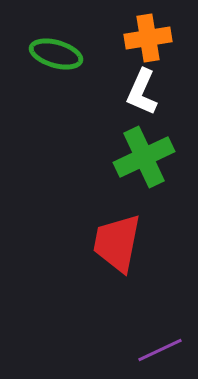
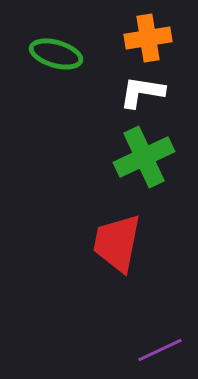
white L-shape: rotated 75 degrees clockwise
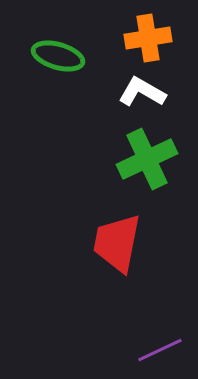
green ellipse: moved 2 px right, 2 px down
white L-shape: rotated 21 degrees clockwise
green cross: moved 3 px right, 2 px down
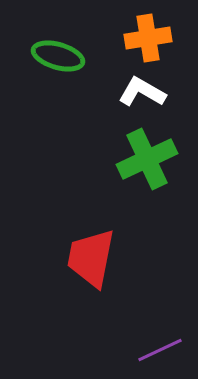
red trapezoid: moved 26 px left, 15 px down
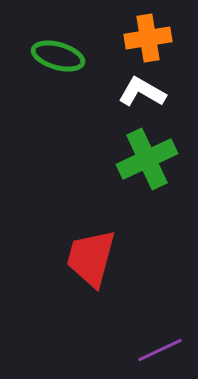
red trapezoid: rotated 4 degrees clockwise
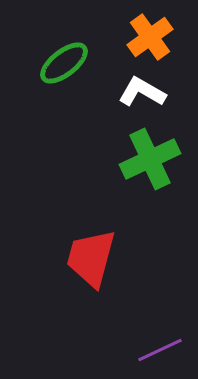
orange cross: moved 2 px right, 1 px up; rotated 27 degrees counterclockwise
green ellipse: moved 6 px right, 7 px down; rotated 54 degrees counterclockwise
green cross: moved 3 px right
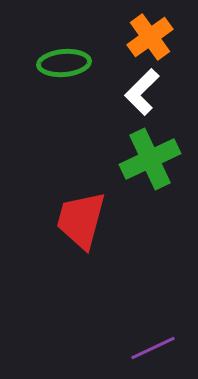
green ellipse: rotated 33 degrees clockwise
white L-shape: rotated 75 degrees counterclockwise
red trapezoid: moved 10 px left, 38 px up
purple line: moved 7 px left, 2 px up
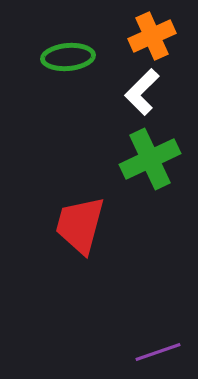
orange cross: moved 2 px right, 1 px up; rotated 12 degrees clockwise
green ellipse: moved 4 px right, 6 px up
red trapezoid: moved 1 px left, 5 px down
purple line: moved 5 px right, 4 px down; rotated 6 degrees clockwise
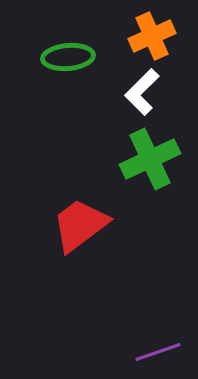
red trapezoid: rotated 38 degrees clockwise
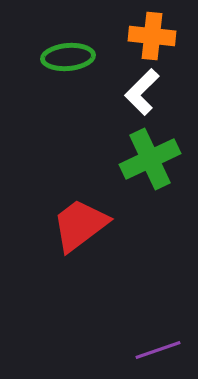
orange cross: rotated 30 degrees clockwise
purple line: moved 2 px up
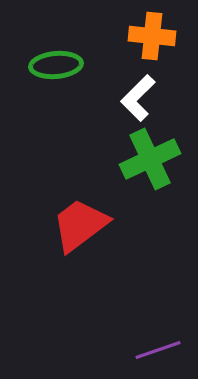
green ellipse: moved 12 px left, 8 px down
white L-shape: moved 4 px left, 6 px down
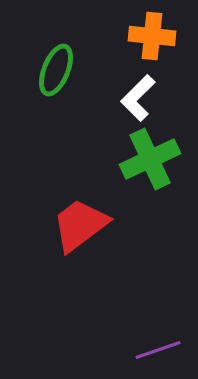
green ellipse: moved 5 px down; rotated 63 degrees counterclockwise
